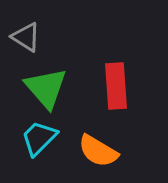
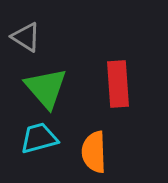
red rectangle: moved 2 px right, 2 px up
cyan trapezoid: rotated 30 degrees clockwise
orange semicircle: moved 4 px left, 1 px down; rotated 57 degrees clockwise
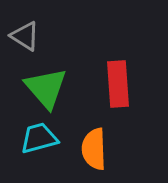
gray triangle: moved 1 px left, 1 px up
orange semicircle: moved 3 px up
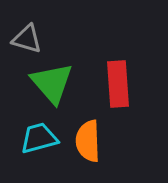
gray triangle: moved 2 px right, 3 px down; rotated 16 degrees counterclockwise
green triangle: moved 6 px right, 5 px up
orange semicircle: moved 6 px left, 8 px up
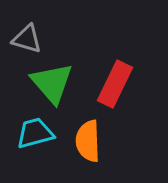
red rectangle: moved 3 px left; rotated 30 degrees clockwise
cyan trapezoid: moved 4 px left, 5 px up
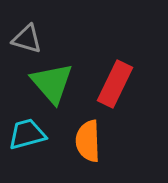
cyan trapezoid: moved 8 px left, 1 px down
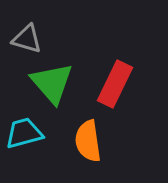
cyan trapezoid: moved 3 px left, 1 px up
orange semicircle: rotated 6 degrees counterclockwise
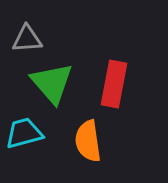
gray triangle: rotated 20 degrees counterclockwise
red rectangle: moved 1 px left; rotated 15 degrees counterclockwise
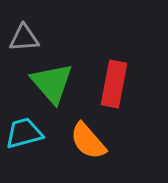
gray triangle: moved 3 px left, 1 px up
orange semicircle: rotated 33 degrees counterclockwise
